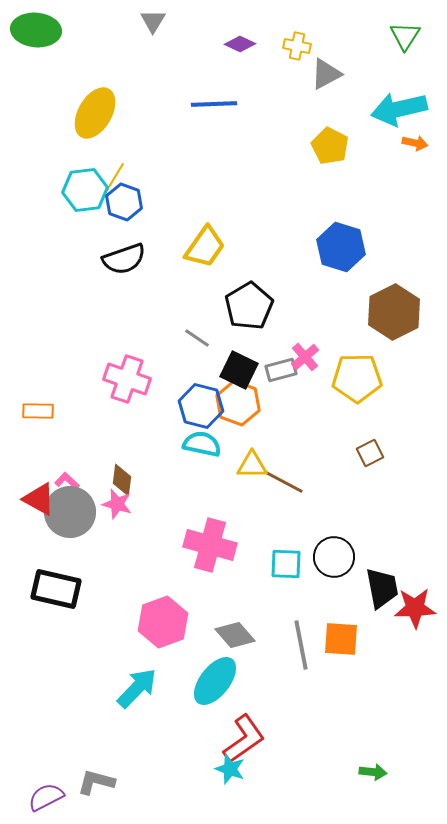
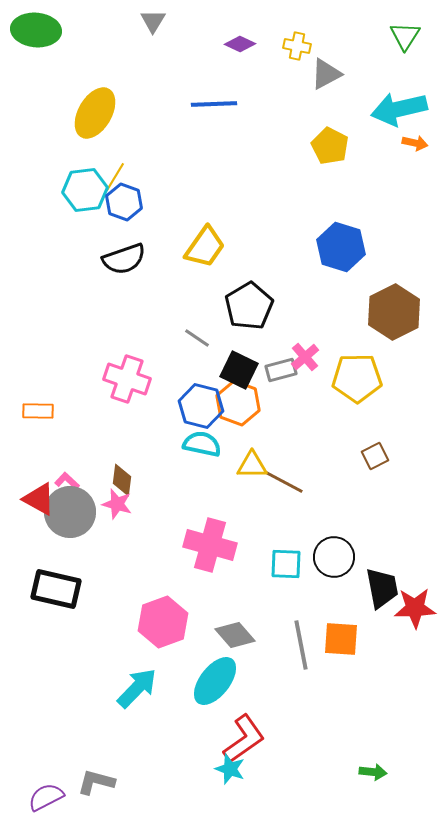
brown square at (370, 453): moved 5 px right, 3 px down
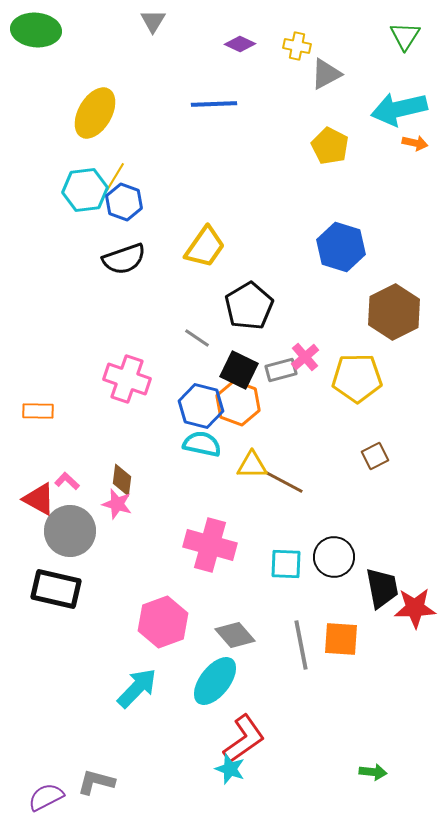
gray circle at (70, 512): moved 19 px down
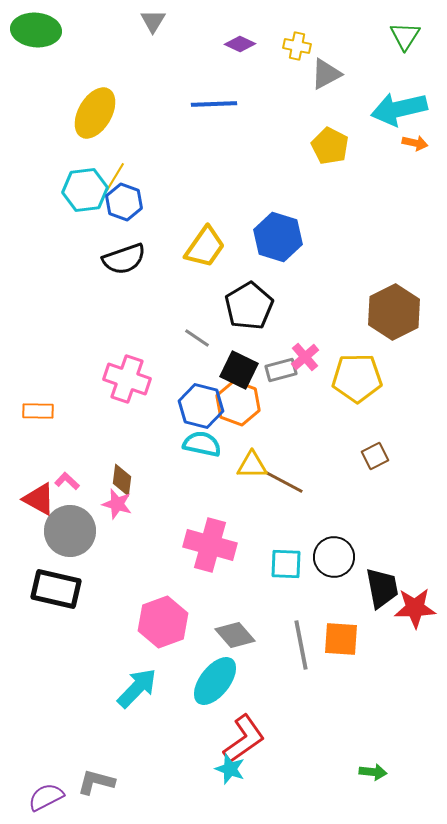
blue hexagon at (341, 247): moved 63 px left, 10 px up
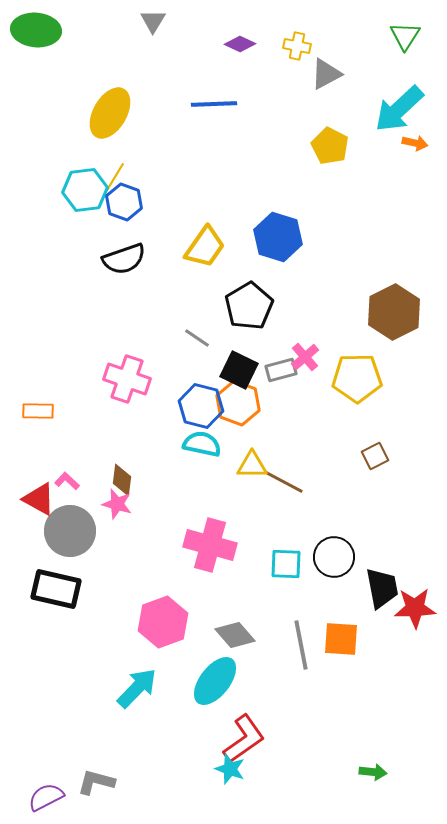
cyan arrow at (399, 109): rotated 30 degrees counterclockwise
yellow ellipse at (95, 113): moved 15 px right
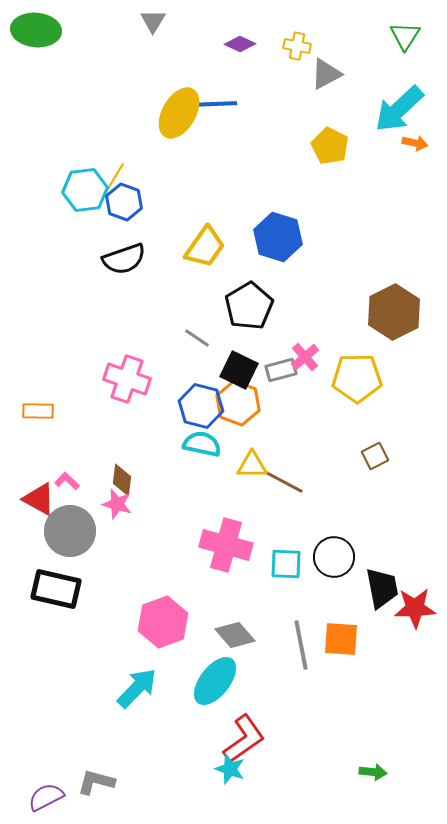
yellow ellipse at (110, 113): moved 69 px right
pink cross at (210, 545): moved 16 px right
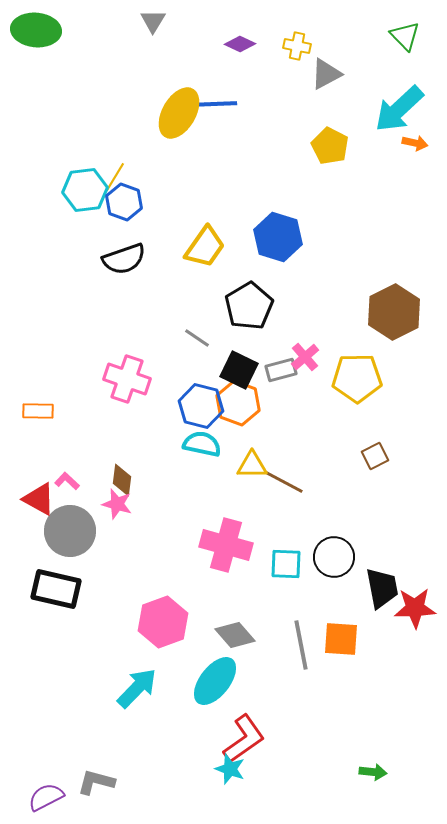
green triangle at (405, 36): rotated 16 degrees counterclockwise
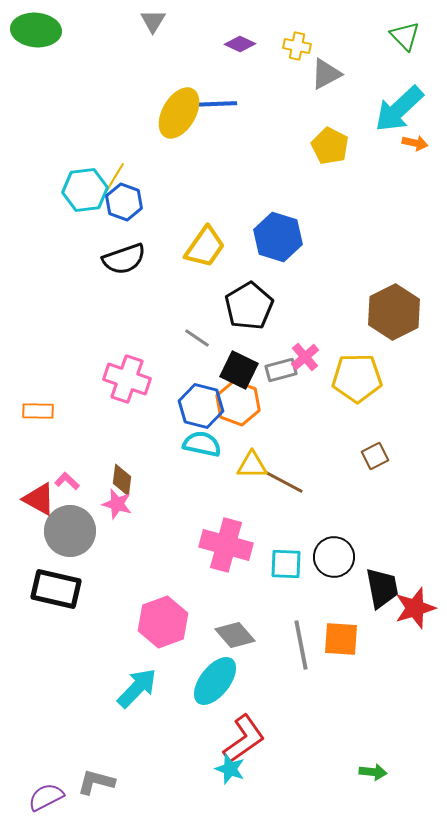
red star at (415, 608): rotated 15 degrees counterclockwise
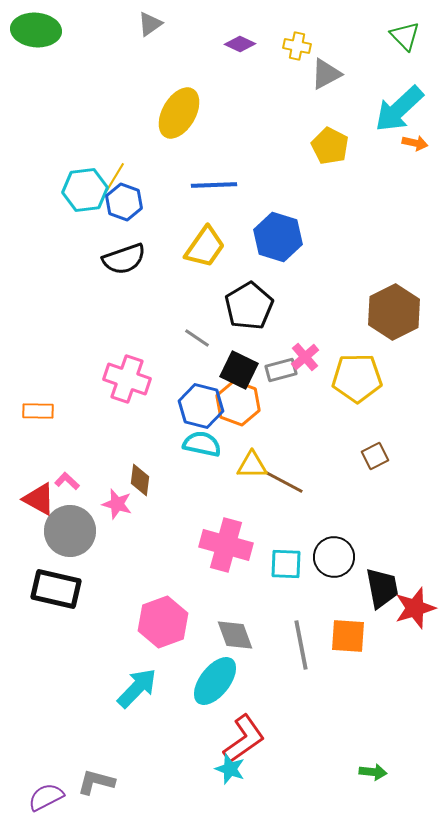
gray triangle at (153, 21): moved 3 px left, 3 px down; rotated 24 degrees clockwise
blue line at (214, 104): moved 81 px down
brown diamond at (122, 480): moved 18 px right
gray diamond at (235, 635): rotated 21 degrees clockwise
orange square at (341, 639): moved 7 px right, 3 px up
